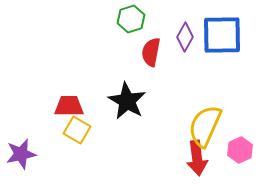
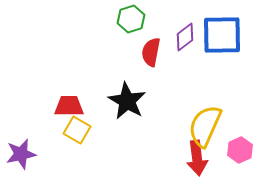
purple diamond: rotated 24 degrees clockwise
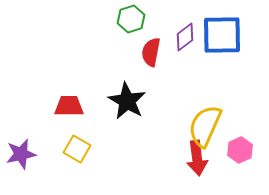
yellow square: moved 19 px down
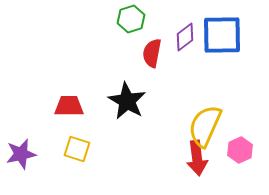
red semicircle: moved 1 px right, 1 px down
yellow square: rotated 12 degrees counterclockwise
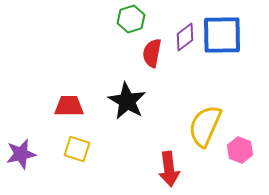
pink hexagon: rotated 15 degrees counterclockwise
red arrow: moved 28 px left, 11 px down
